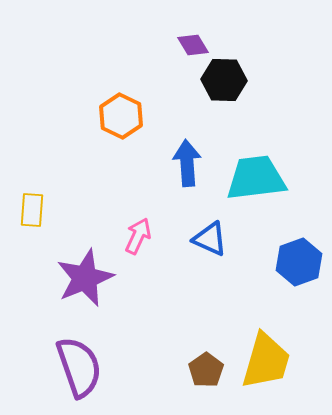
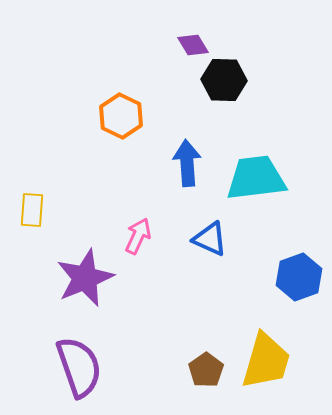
blue hexagon: moved 15 px down
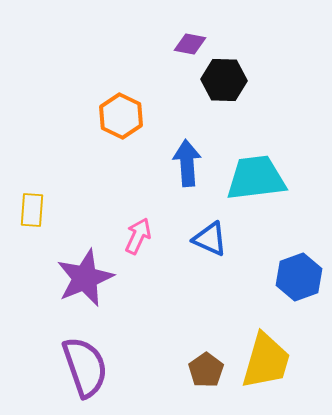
purple diamond: moved 3 px left, 1 px up; rotated 48 degrees counterclockwise
purple semicircle: moved 6 px right
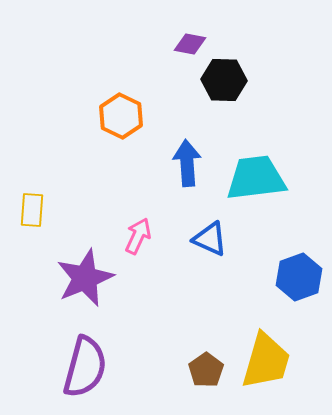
purple semicircle: rotated 34 degrees clockwise
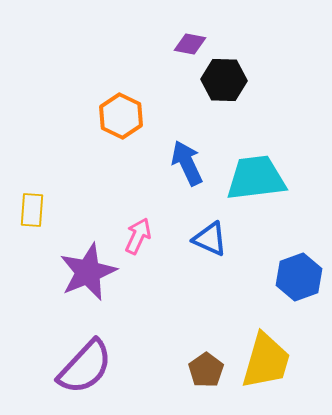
blue arrow: rotated 21 degrees counterclockwise
purple star: moved 3 px right, 6 px up
purple semicircle: rotated 28 degrees clockwise
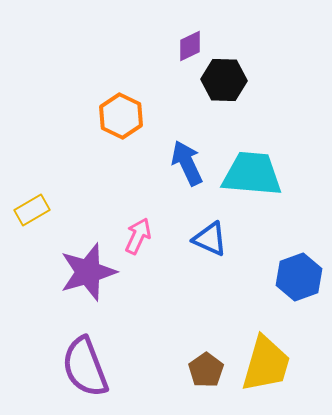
purple diamond: moved 2 px down; rotated 36 degrees counterclockwise
cyan trapezoid: moved 4 px left, 4 px up; rotated 12 degrees clockwise
yellow rectangle: rotated 56 degrees clockwise
purple star: rotated 6 degrees clockwise
yellow trapezoid: moved 3 px down
purple semicircle: rotated 116 degrees clockwise
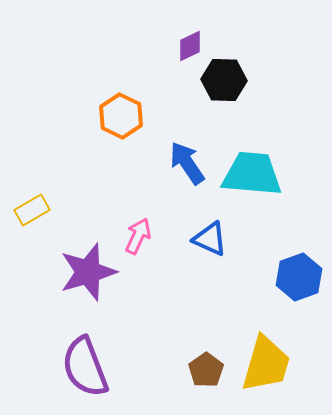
blue arrow: rotated 9 degrees counterclockwise
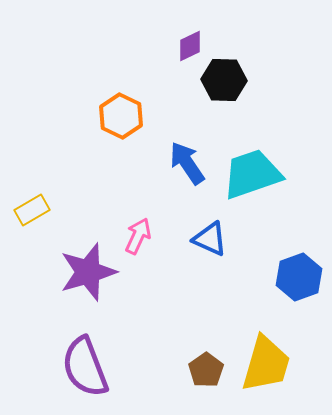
cyan trapezoid: rotated 24 degrees counterclockwise
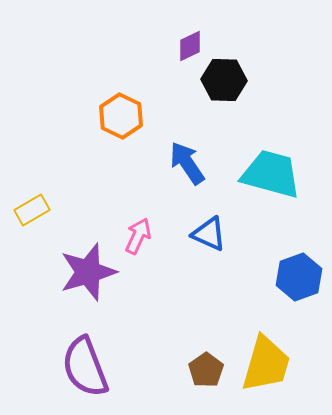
cyan trapezoid: moved 19 px right; rotated 34 degrees clockwise
blue triangle: moved 1 px left, 5 px up
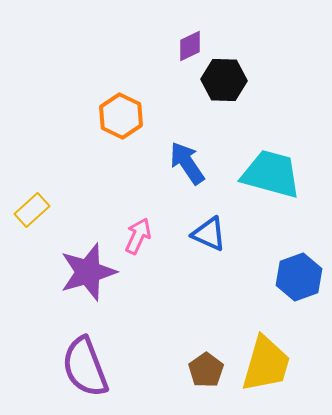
yellow rectangle: rotated 12 degrees counterclockwise
